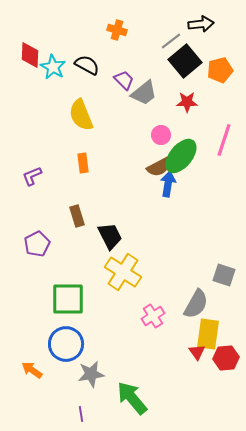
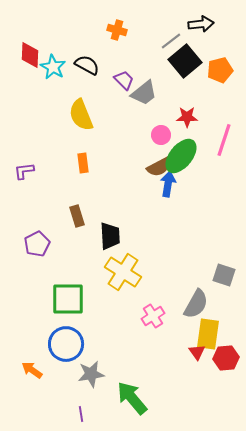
red star: moved 15 px down
purple L-shape: moved 8 px left, 5 px up; rotated 15 degrees clockwise
black trapezoid: rotated 24 degrees clockwise
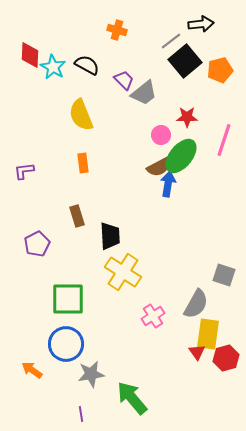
red hexagon: rotated 10 degrees counterclockwise
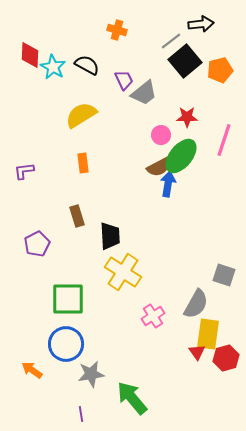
purple trapezoid: rotated 20 degrees clockwise
yellow semicircle: rotated 80 degrees clockwise
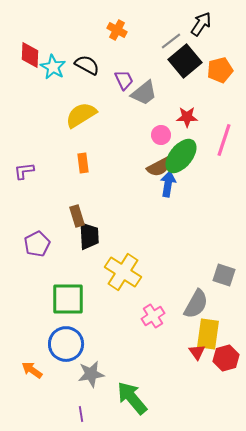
black arrow: rotated 50 degrees counterclockwise
orange cross: rotated 12 degrees clockwise
black trapezoid: moved 21 px left
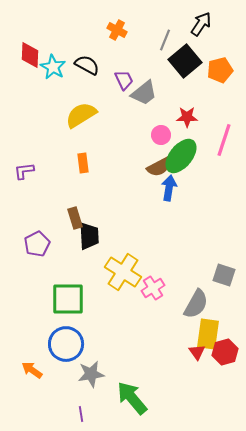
gray line: moved 6 px left, 1 px up; rotated 30 degrees counterclockwise
blue arrow: moved 1 px right, 4 px down
brown rectangle: moved 2 px left, 2 px down
pink cross: moved 28 px up
red hexagon: moved 1 px left, 6 px up
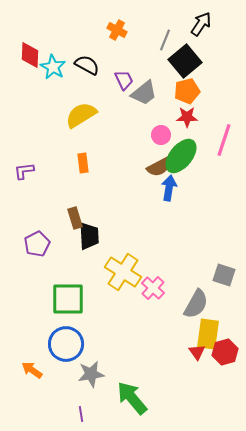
orange pentagon: moved 33 px left, 21 px down
pink cross: rotated 15 degrees counterclockwise
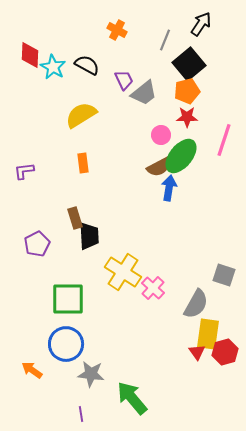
black square: moved 4 px right, 3 px down
gray star: rotated 16 degrees clockwise
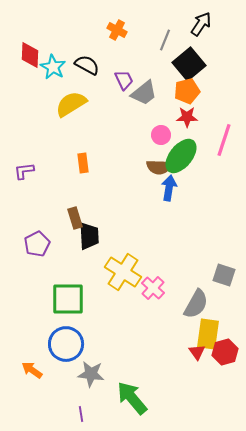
yellow semicircle: moved 10 px left, 11 px up
brown semicircle: rotated 30 degrees clockwise
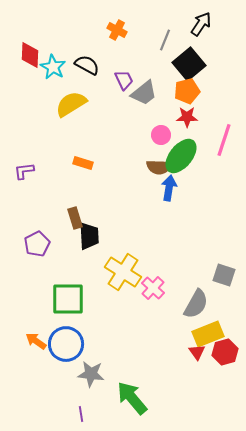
orange rectangle: rotated 66 degrees counterclockwise
yellow rectangle: rotated 60 degrees clockwise
orange arrow: moved 4 px right, 29 px up
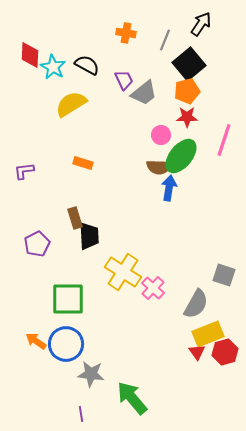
orange cross: moved 9 px right, 3 px down; rotated 18 degrees counterclockwise
